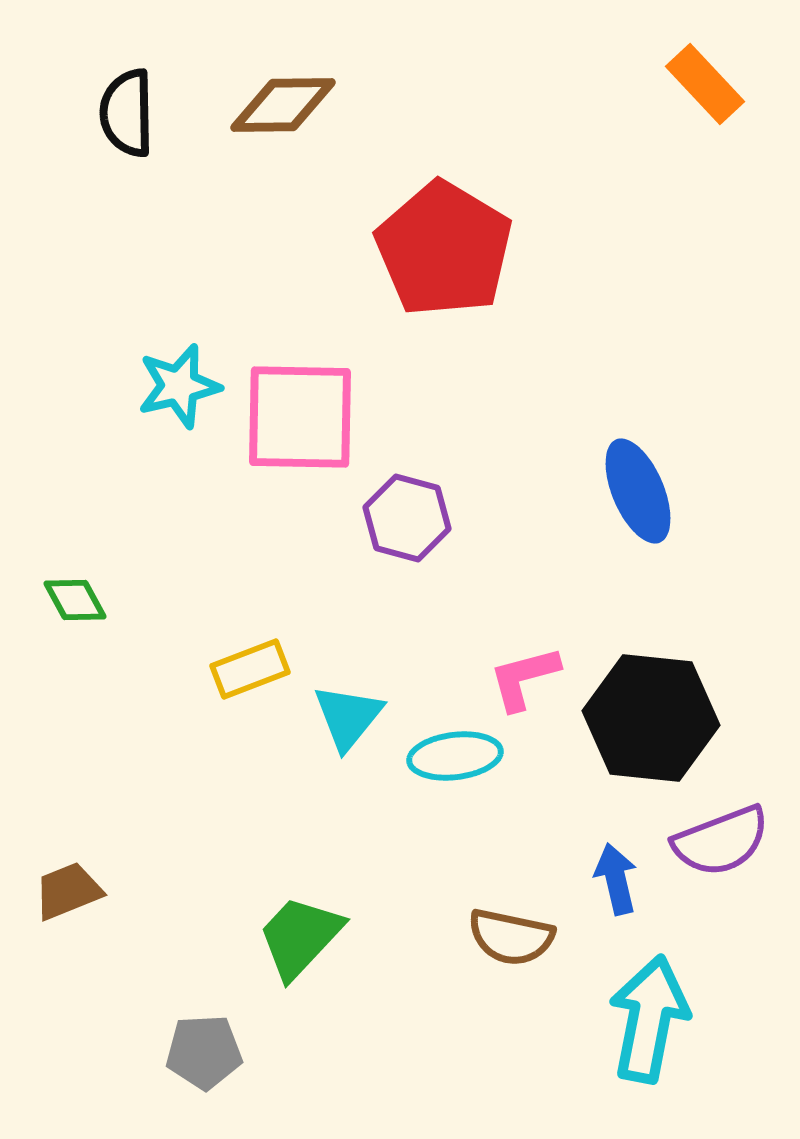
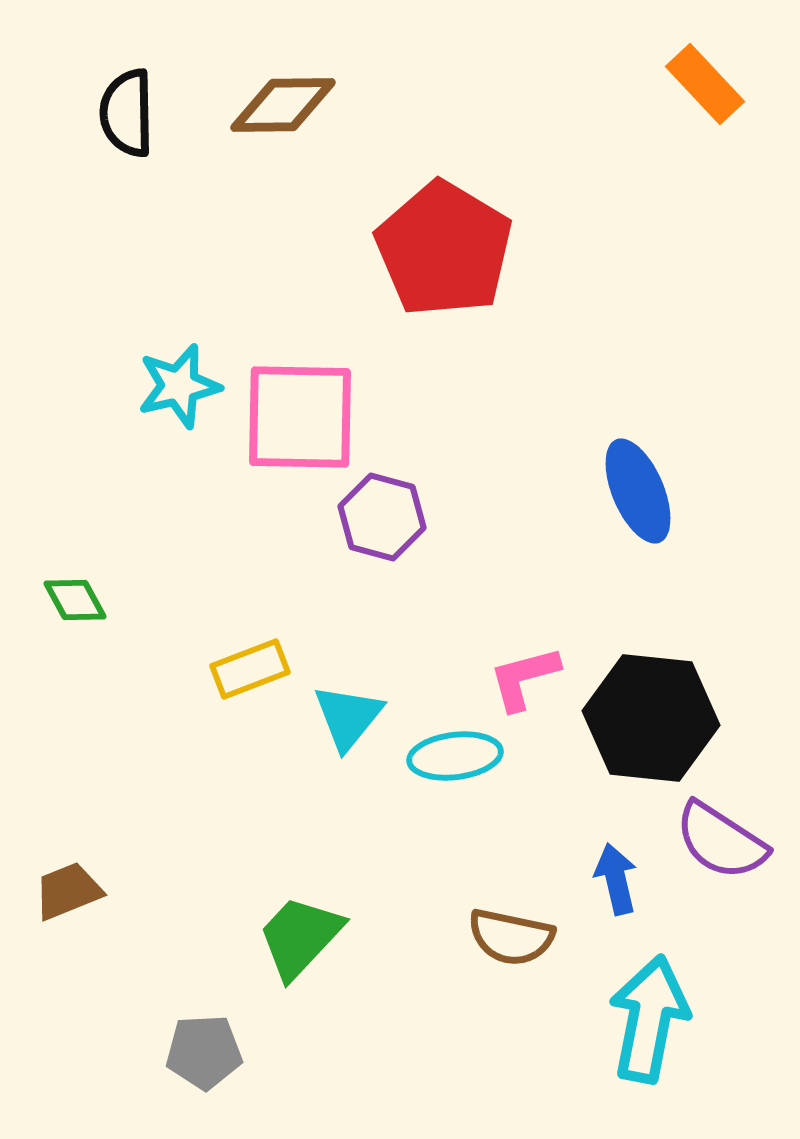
purple hexagon: moved 25 px left, 1 px up
purple semicircle: rotated 54 degrees clockwise
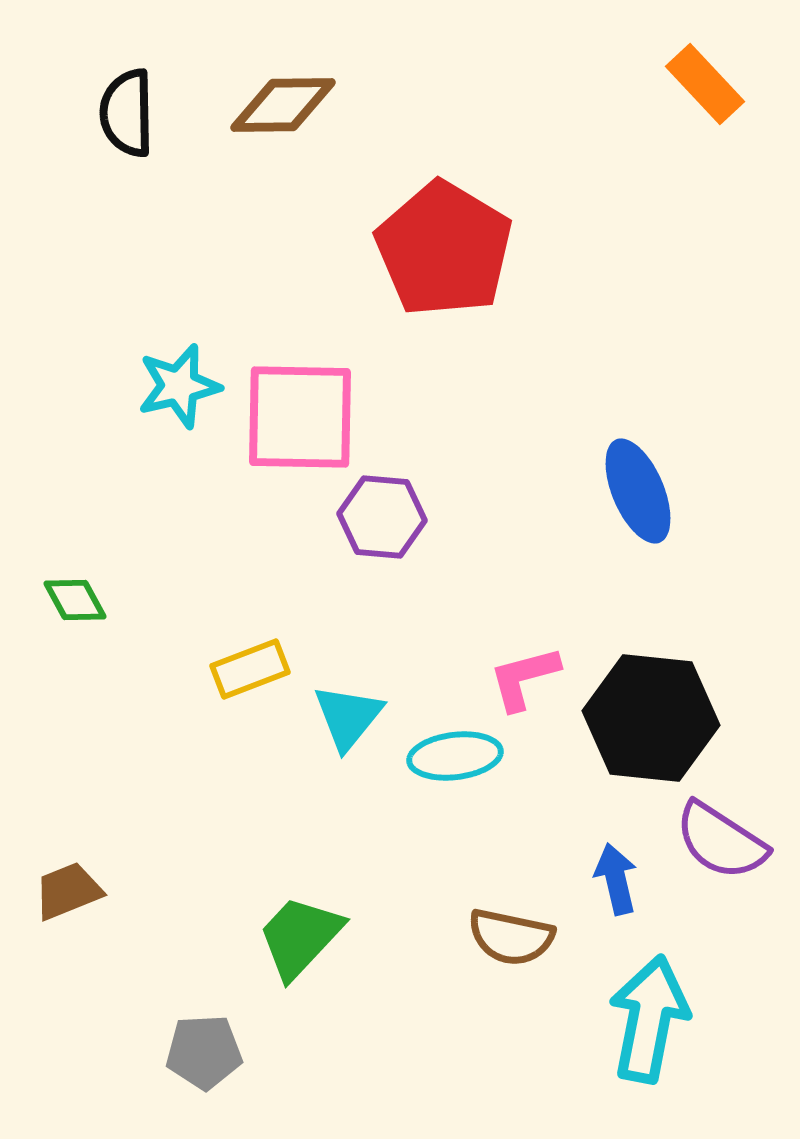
purple hexagon: rotated 10 degrees counterclockwise
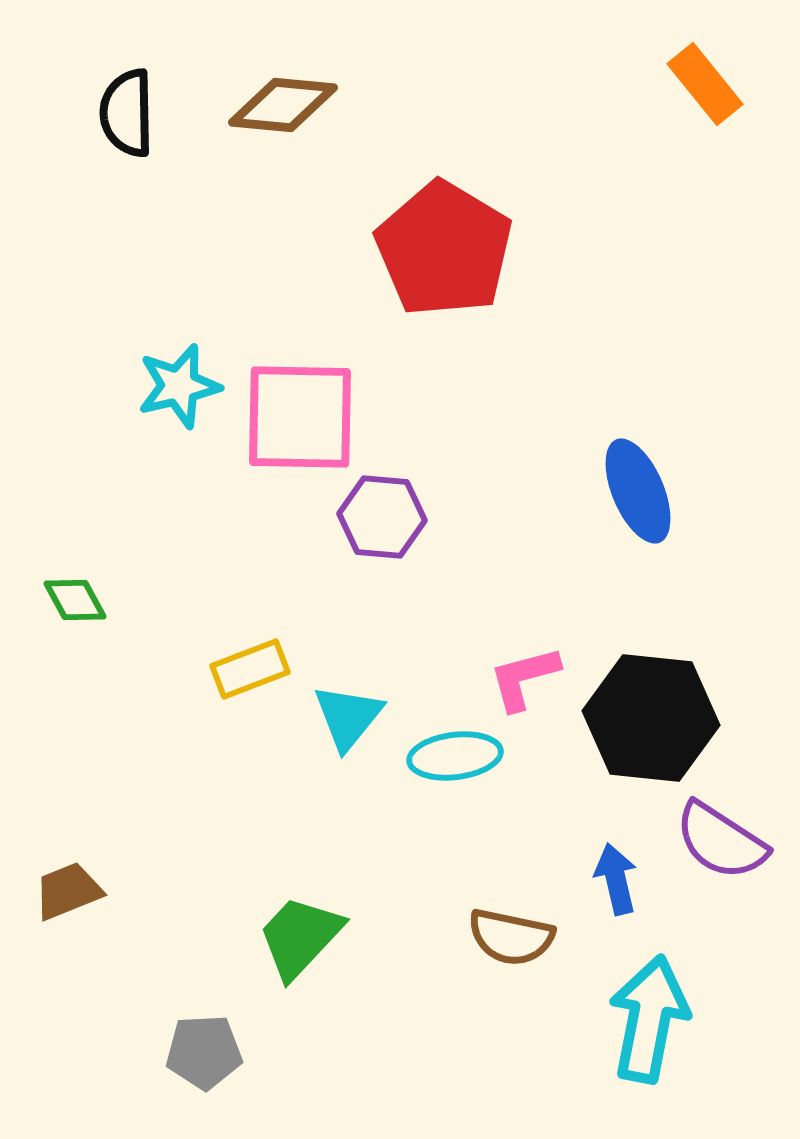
orange rectangle: rotated 4 degrees clockwise
brown diamond: rotated 6 degrees clockwise
